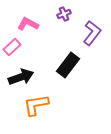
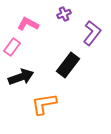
pink rectangle: rotated 12 degrees counterclockwise
orange L-shape: moved 8 px right, 1 px up
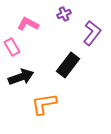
pink rectangle: rotated 66 degrees counterclockwise
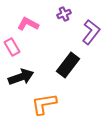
purple L-shape: moved 1 px left, 1 px up
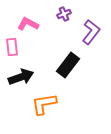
pink rectangle: rotated 24 degrees clockwise
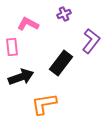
purple L-shape: moved 9 px down
black rectangle: moved 7 px left, 2 px up
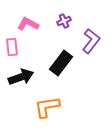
purple cross: moved 7 px down
orange L-shape: moved 3 px right, 3 px down
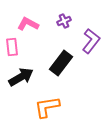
black arrow: rotated 10 degrees counterclockwise
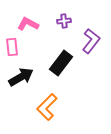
purple cross: rotated 16 degrees clockwise
orange L-shape: rotated 36 degrees counterclockwise
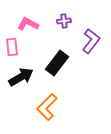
black rectangle: moved 4 px left
